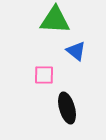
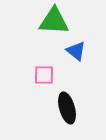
green triangle: moved 1 px left, 1 px down
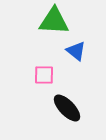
black ellipse: rotated 28 degrees counterclockwise
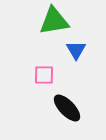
green triangle: rotated 12 degrees counterclockwise
blue triangle: moved 1 px up; rotated 20 degrees clockwise
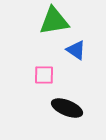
blue triangle: rotated 25 degrees counterclockwise
black ellipse: rotated 24 degrees counterclockwise
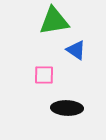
black ellipse: rotated 20 degrees counterclockwise
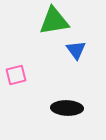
blue triangle: rotated 20 degrees clockwise
pink square: moved 28 px left; rotated 15 degrees counterclockwise
